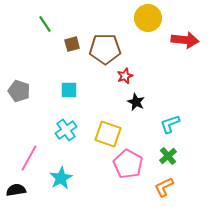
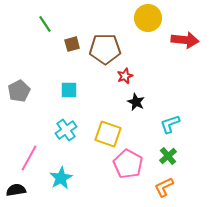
gray pentagon: rotated 25 degrees clockwise
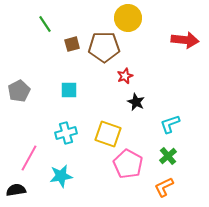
yellow circle: moved 20 px left
brown pentagon: moved 1 px left, 2 px up
cyan cross: moved 3 px down; rotated 20 degrees clockwise
cyan star: moved 2 px up; rotated 20 degrees clockwise
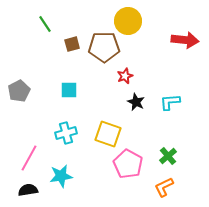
yellow circle: moved 3 px down
cyan L-shape: moved 22 px up; rotated 15 degrees clockwise
black semicircle: moved 12 px right
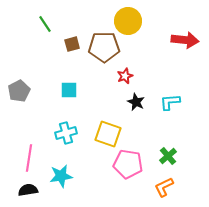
pink line: rotated 20 degrees counterclockwise
pink pentagon: rotated 20 degrees counterclockwise
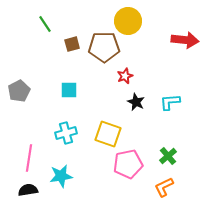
pink pentagon: rotated 20 degrees counterclockwise
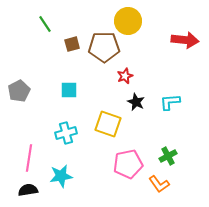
yellow square: moved 10 px up
green cross: rotated 12 degrees clockwise
orange L-shape: moved 5 px left, 3 px up; rotated 100 degrees counterclockwise
